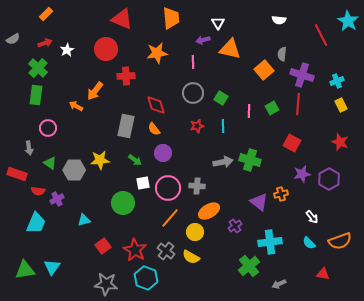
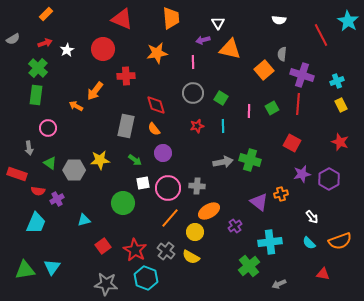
red circle at (106, 49): moved 3 px left
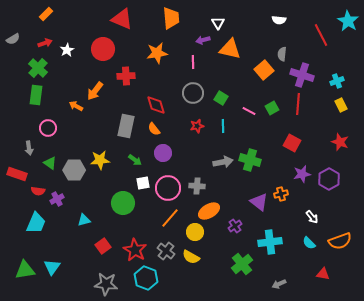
pink line at (249, 111): rotated 64 degrees counterclockwise
green cross at (249, 266): moved 7 px left, 2 px up
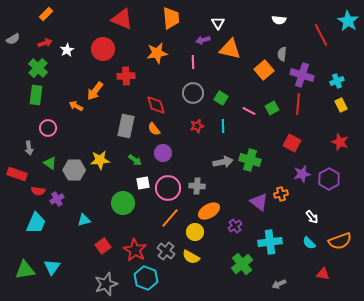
gray star at (106, 284): rotated 25 degrees counterclockwise
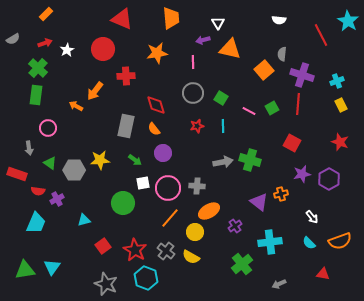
gray star at (106, 284): rotated 30 degrees counterclockwise
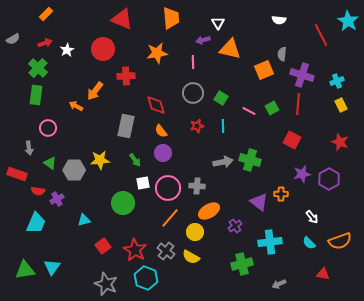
orange square at (264, 70): rotated 18 degrees clockwise
orange semicircle at (154, 129): moved 7 px right, 2 px down
red square at (292, 143): moved 3 px up
green arrow at (135, 160): rotated 16 degrees clockwise
orange cross at (281, 194): rotated 16 degrees clockwise
green cross at (242, 264): rotated 25 degrees clockwise
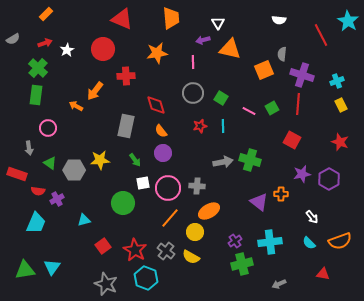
red star at (197, 126): moved 3 px right
purple cross at (235, 226): moved 15 px down
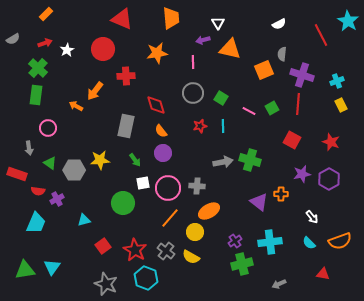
white semicircle at (279, 20): moved 4 px down; rotated 32 degrees counterclockwise
red star at (340, 142): moved 9 px left
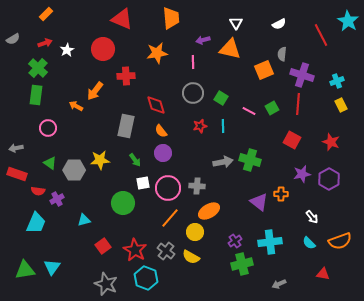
white triangle at (218, 23): moved 18 px right
gray arrow at (29, 148): moved 13 px left; rotated 88 degrees clockwise
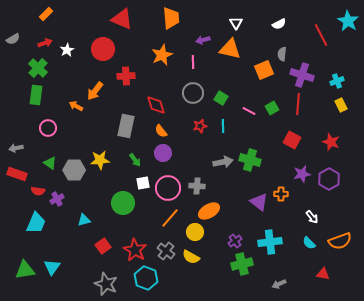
orange star at (157, 53): moved 5 px right, 2 px down; rotated 15 degrees counterclockwise
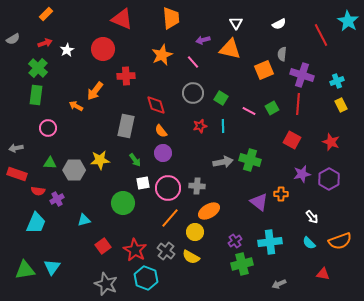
pink line at (193, 62): rotated 40 degrees counterclockwise
green triangle at (50, 163): rotated 32 degrees counterclockwise
